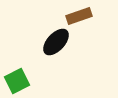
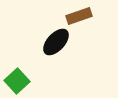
green square: rotated 15 degrees counterclockwise
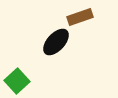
brown rectangle: moved 1 px right, 1 px down
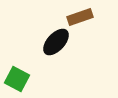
green square: moved 2 px up; rotated 20 degrees counterclockwise
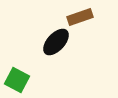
green square: moved 1 px down
